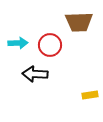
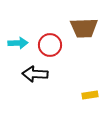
brown trapezoid: moved 5 px right, 6 px down
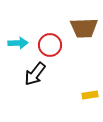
black arrow: rotated 55 degrees counterclockwise
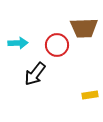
red circle: moved 7 px right
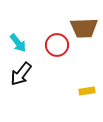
cyan arrow: rotated 54 degrees clockwise
black arrow: moved 14 px left
yellow rectangle: moved 3 px left, 4 px up
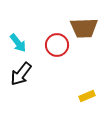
yellow rectangle: moved 5 px down; rotated 14 degrees counterclockwise
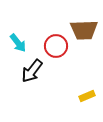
brown trapezoid: moved 2 px down
red circle: moved 1 px left, 1 px down
black arrow: moved 11 px right, 3 px up
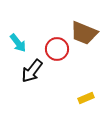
brown trapezoid: moved 3 px down; rotated 24 degrees clockwise
red circle: moved 1 px right, 3 px down
yellow rectangle: moved 1 px left, 2 px down
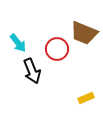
black arrow: rotated 60 degrees counterclockwise
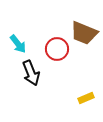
cyan arrow: moved 1 px down
black arrow: moved 1 px left, 2 px down
